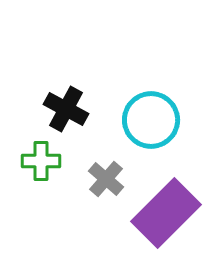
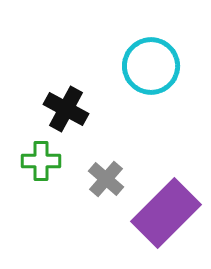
cyan circle: moved 54 px up
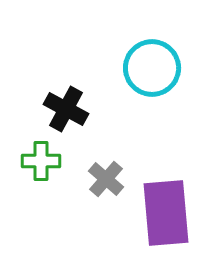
cyan circle: moved 1 px right, 2 px down
purple rectangle: rotated 50 degrees counterclockwise
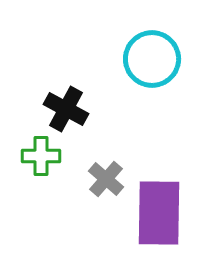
cyan circle: moved 9 px up
green cross: moved 5 px up
purple rectangle: moved 7 px left; rotated 6 degrees clockwise
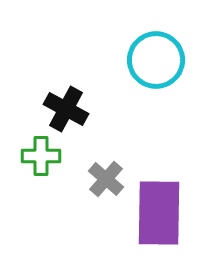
cyan circle: moved 4 px right, 1 px down
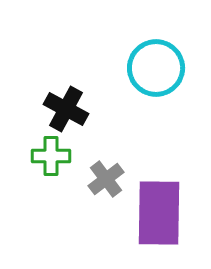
cyan circle: moved 8 px down
green cross: moved 10 px right
gray cross: rotated 12 degrees clockwise
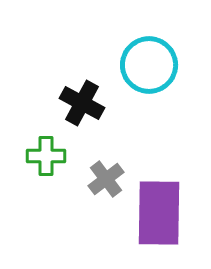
cyan circle: moved 7 px left, 3 px up
black cross: moved 16 px right, 6 px up
green cross: moved 5 px left
